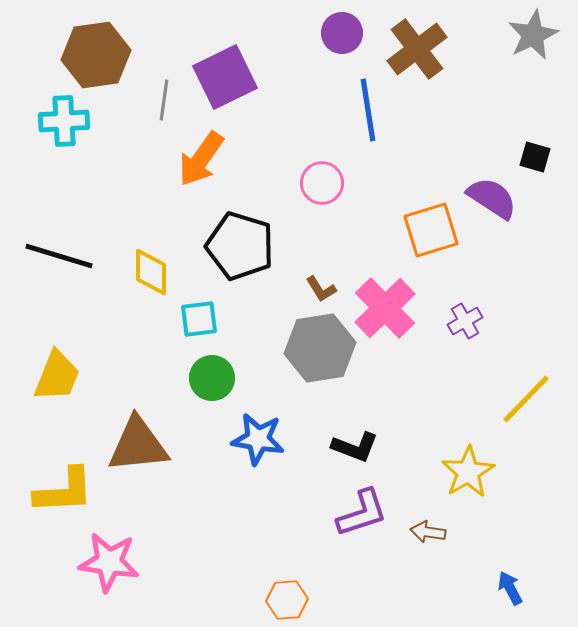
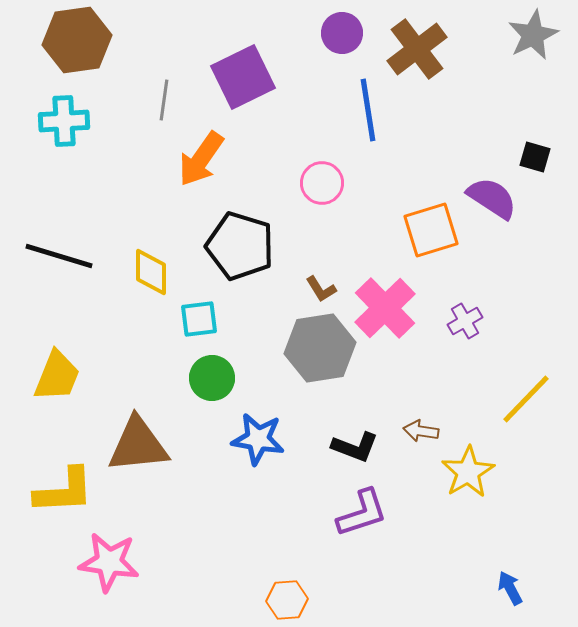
brown hexagon: moved 19 px left, 15 px up
purple square: moved 18 px right
brown arrow: moved 7 px left, 101 px up
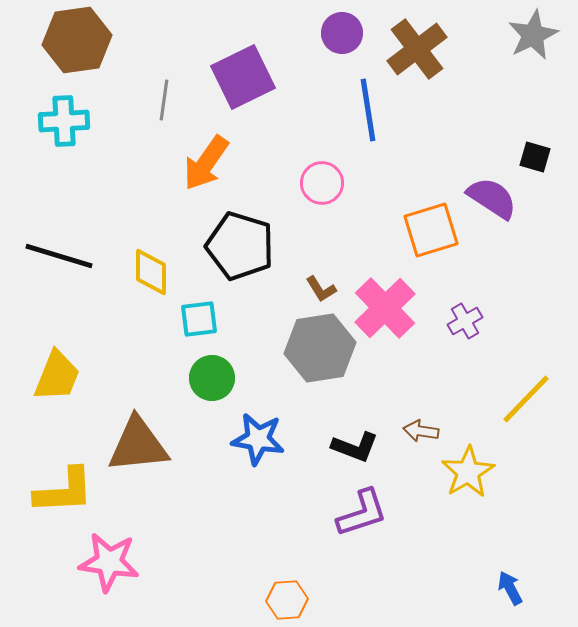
orange arrow: moved 5 px right, 4 px down
